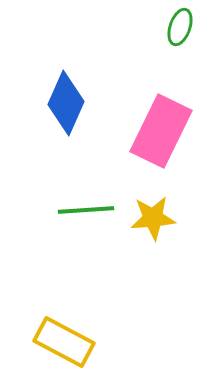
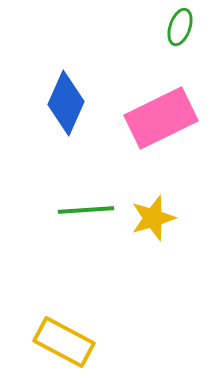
pink rectangle: moved 13 px up; rotated 38 degrees clockwise
yellow star: rotated 12 degrees counterclockwise
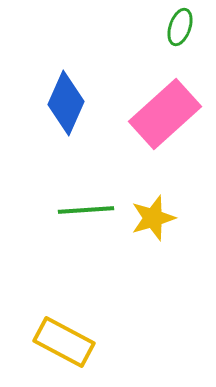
pink rectangle: moved 4 px right, 4 px up; rotated 16 degrees counterclockwise
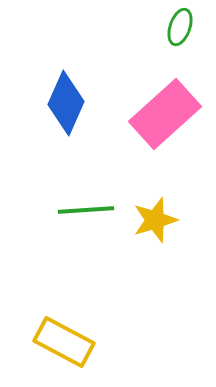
yellow star: moved 2 px right, 2 px down
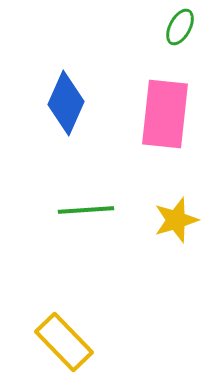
green ellipse: rotated 9 degrees clockwise
pink rectangle: rotated 42 degrees counterclockwise
yellow star: moved 21 px right
yellow rectangle: rotated 18 degrees clockwise
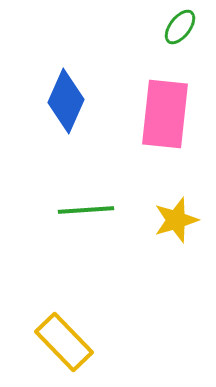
green ellipse: rotated 9 degrees clockwise
blue diamond: moved 2 px up
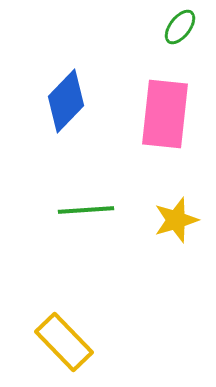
blue diamond: rotated 20 degrees clockwise
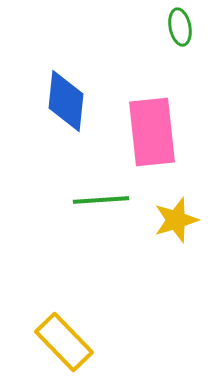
green ellipse: rotated 48 degrees counterclockwise
blue diamond: rotated 38 degrees counterclockwise
pink rectangle: moved 13 px left, 18 px down; rotated 12 degrees counterclockwise
green line: moved 15 px right, 10 px up
